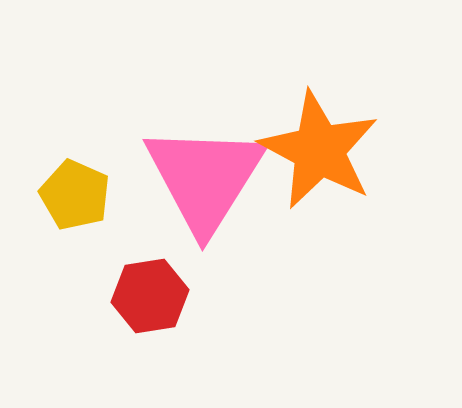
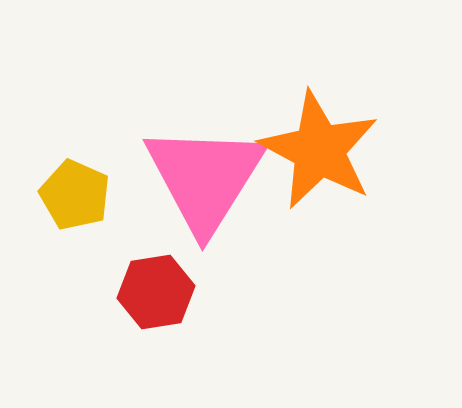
red hexagon: moved 6 px right, 4 px up
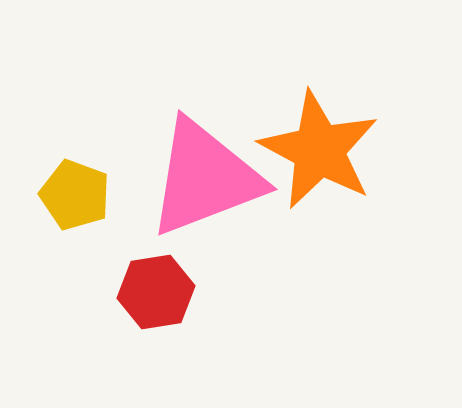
pink triangle: rotated 37 degrees clockwise
yellow pentagon: rotated 4 degrees counterclockwise
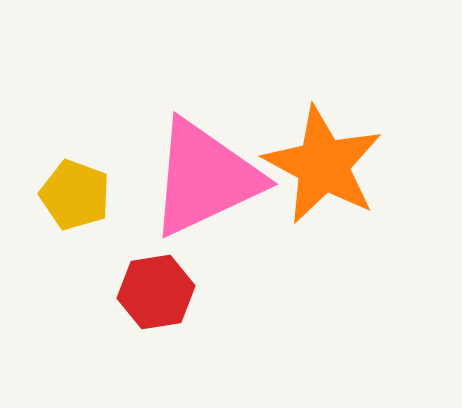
orange star: moved 4 px right, 15 px down
pink triangle: rotated 4 degrees counterclockwise
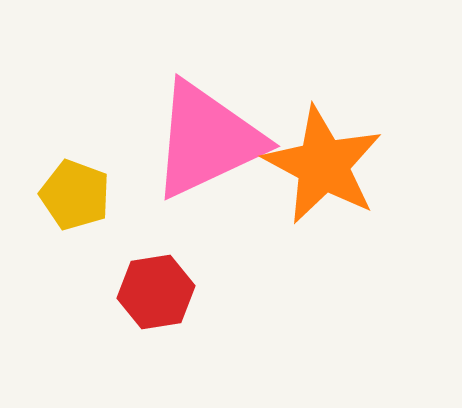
pink triangle: moved 2 px right, 38 px up
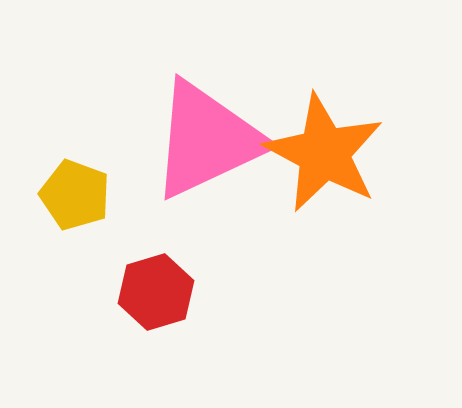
orange star: moved 1 px right, 12 px up
red hexagon: rotated 8 degrees counterclockwise
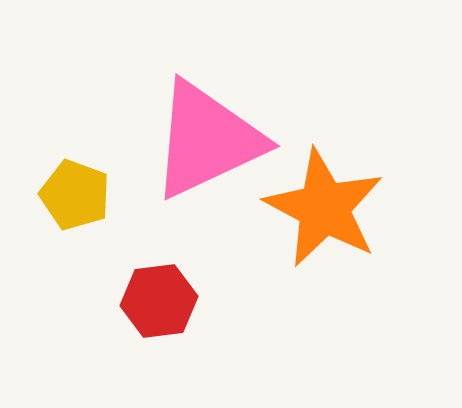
orange star: moved 55 px down
red hexagon: moved 3 px right, 9 px down; rotated 10 degrees clockwise
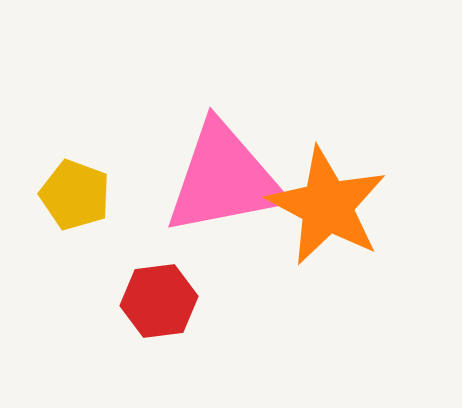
pink triangle: moved 17 px right, 39 px down; rotated 14 degrees clockwise
orange star: moved 3 px right, 2 px up
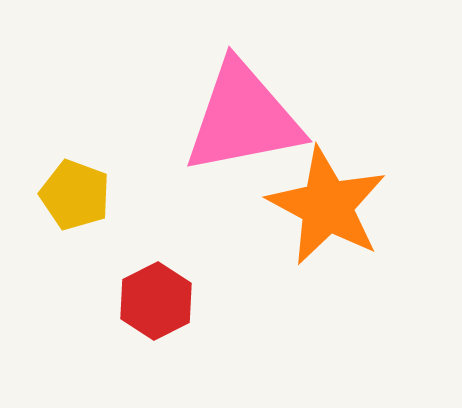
pink triangle: moved 19 px right, 61 px up
red hexagon: moved 3 px left; rotated 20 degrees counterclockwise
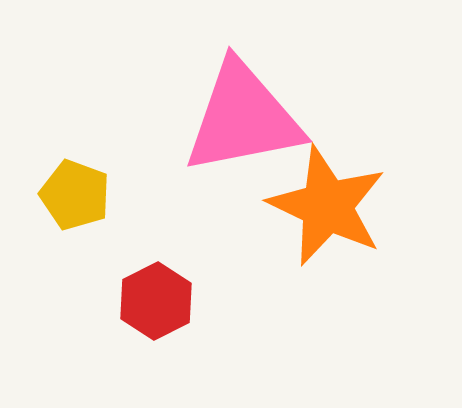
orange star: rotated 3 degrees counterclockwise
